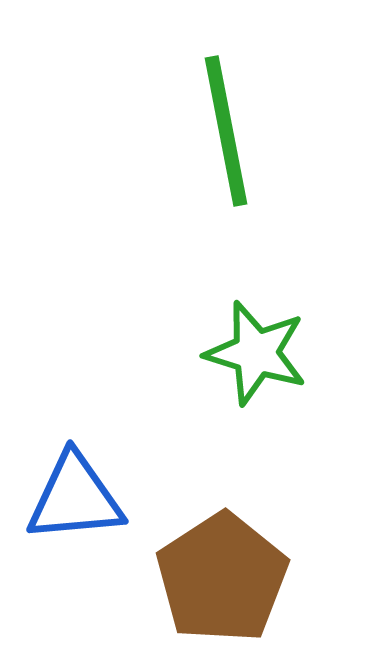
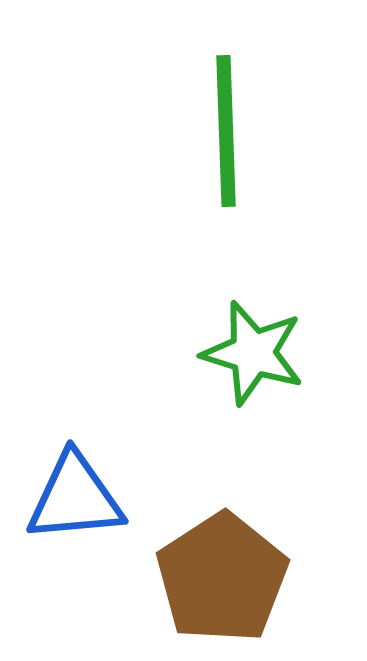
green line: rotated 9 degrees clockwise
green star: moved 3 px left
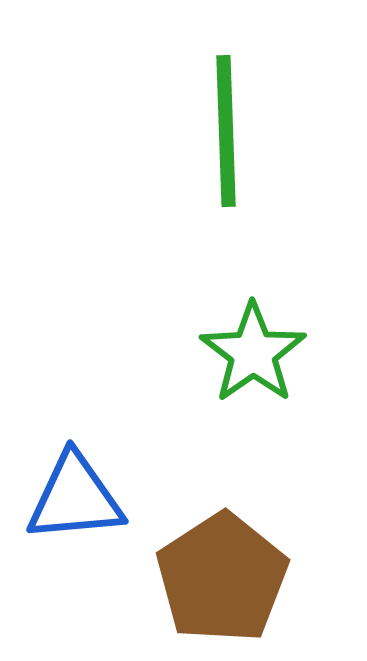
green star: rotated 20 degrees clockwise
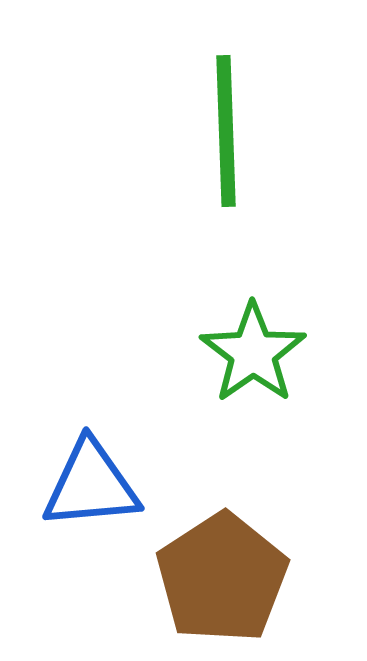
blue triangle: moved 16 px right, 13 px up
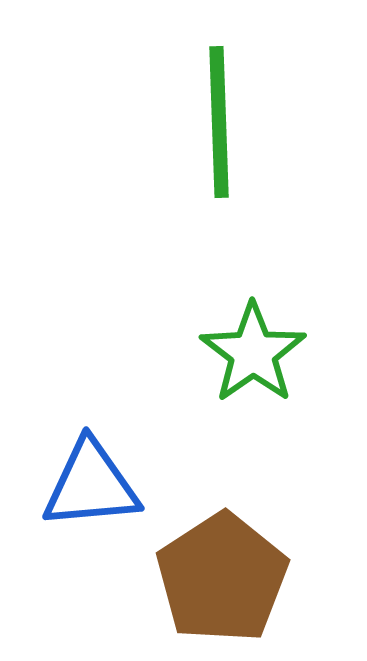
green line: moved 7 px left, 9 px up
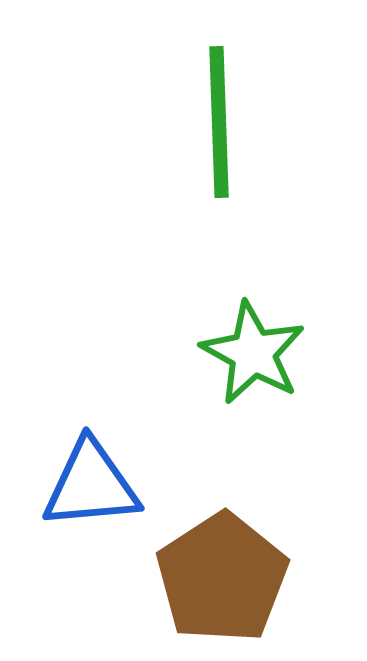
green star: rotated 8 degrees counterclockwise
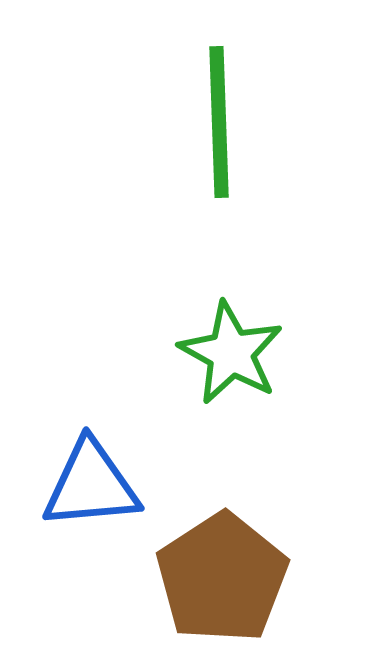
green star: moved 22 px left
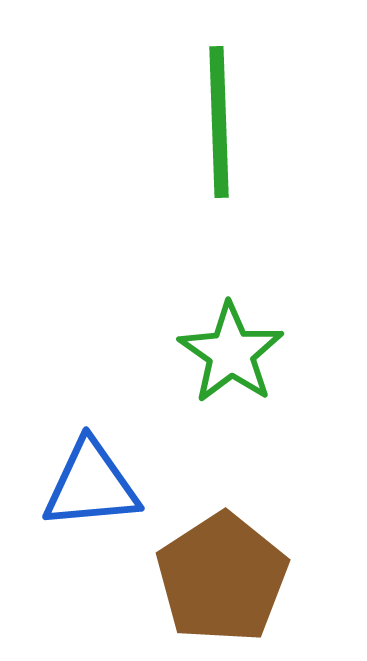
green star: rotated 6 degrees clockwise
